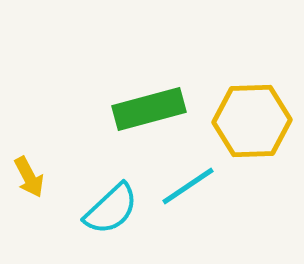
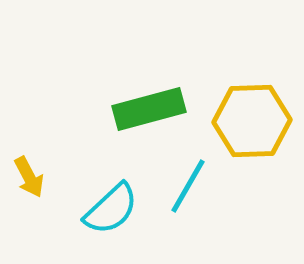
cyan line: rotated 26 degrees counterclockwise
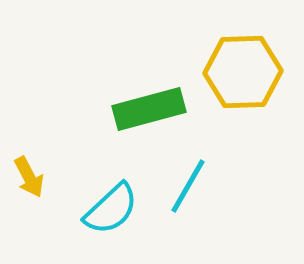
yellow hexagon: moved 9 px left, 49 px up
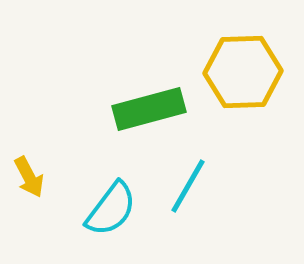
cyan semicircle: rotated 10 degrees counterclockwise
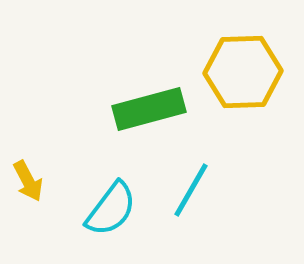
yellow arrow: moved 1 px left, 4 px down
cyan line: moved 3 px right, 4 px down
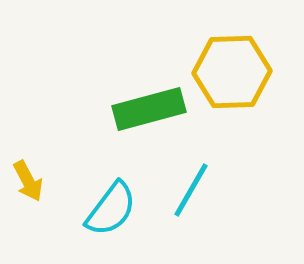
yellow hexagon: moved 11 px left
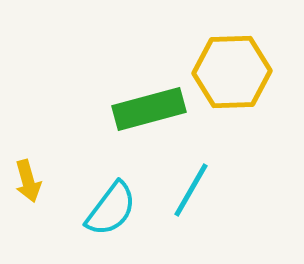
yellow arrow: rotated 12 degrees clockwise
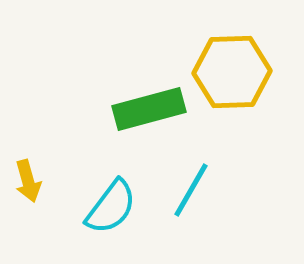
cyan semicircle: moved 2 px up
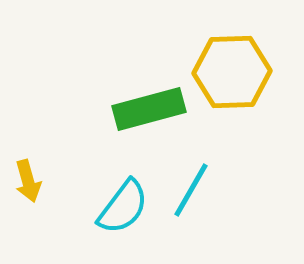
cyan semicircle: moved 12 px right
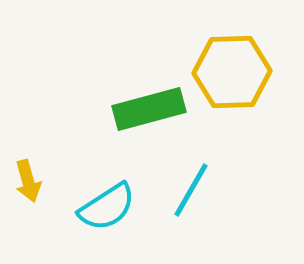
cyan semicircle: moved 16 px left; rotated 20 degrees clockwise
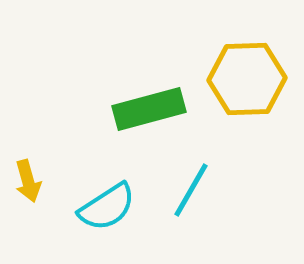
yellow hexagon: moved 15 px right, 7 px down
